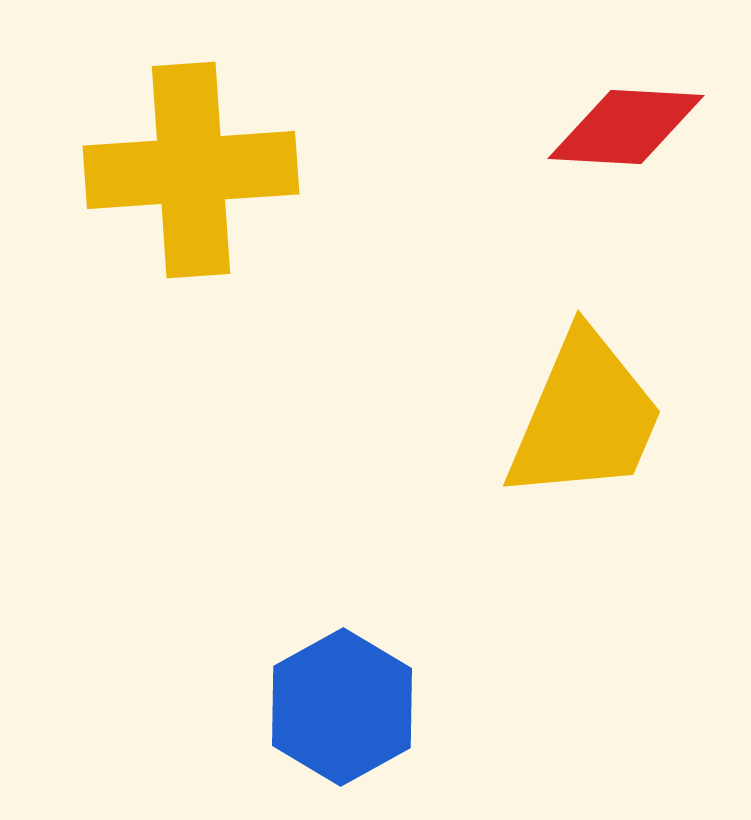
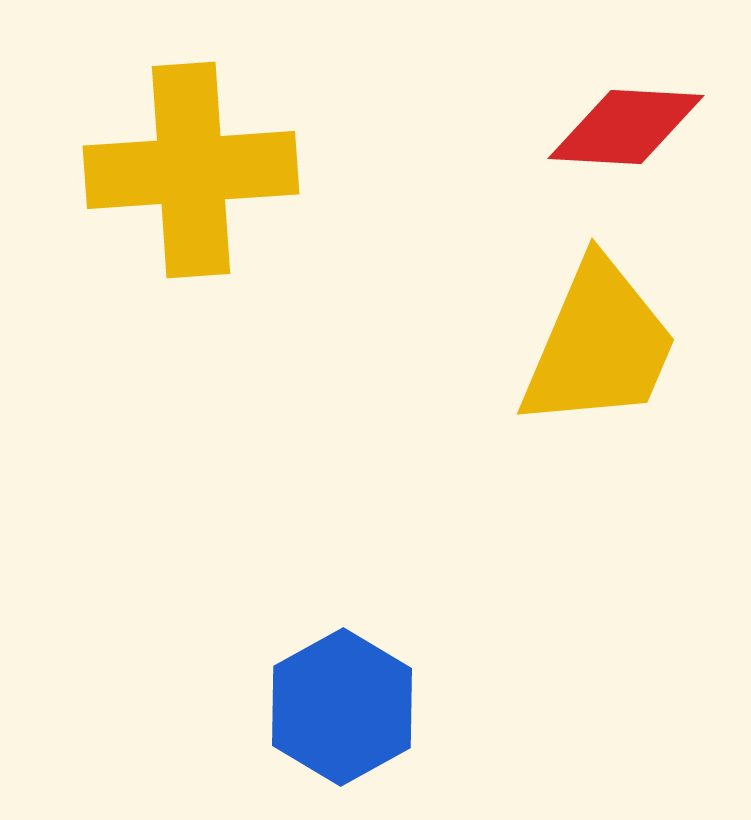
yellow trapezoid: moved 14 px right, 72 px up
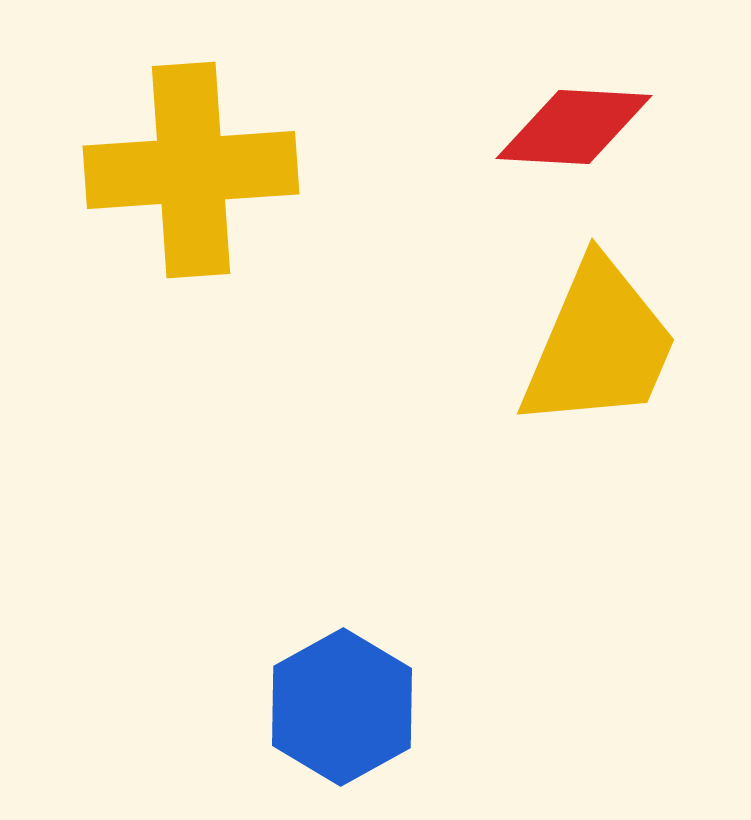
red diamond: moved 52 px left
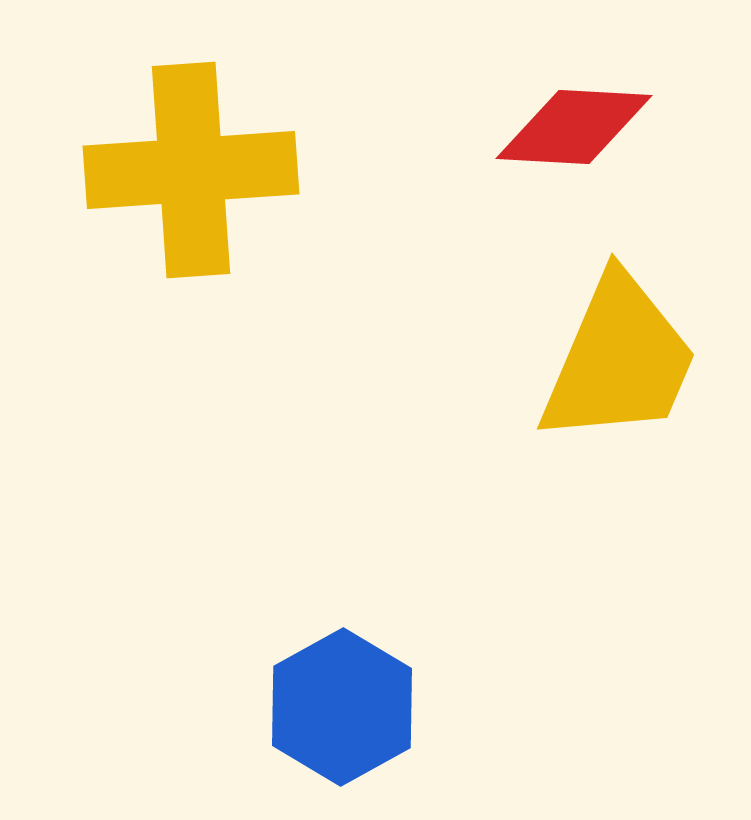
yellow trapezoid: moved 20 px right, 15 px down
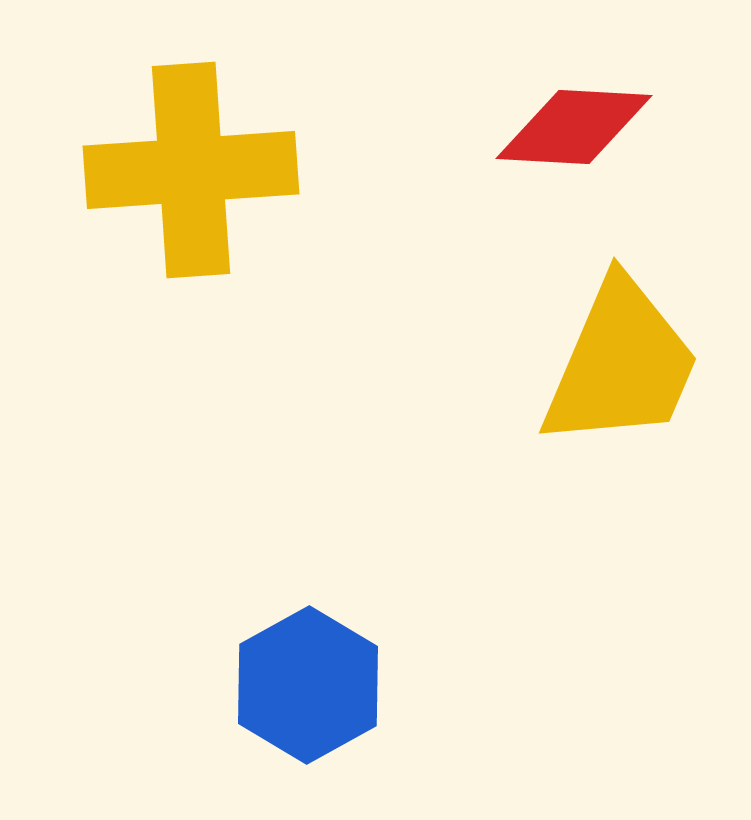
yellow trapezoid: moved 2 px right, 4 px down
blue hexagon: moved 34 px left, 22 px up
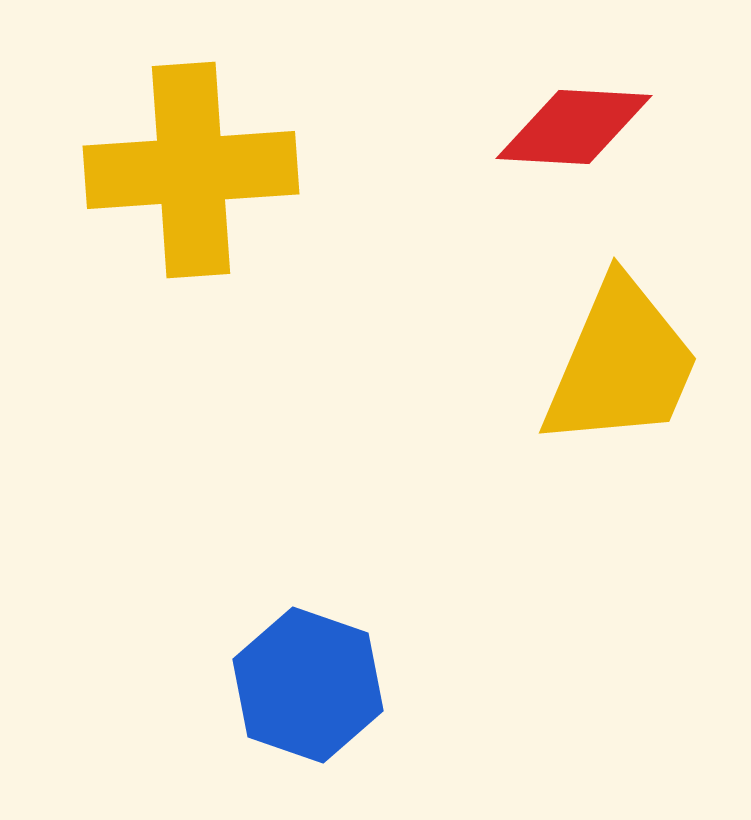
blue hexagon: rotated 12 degrees counterclockwise
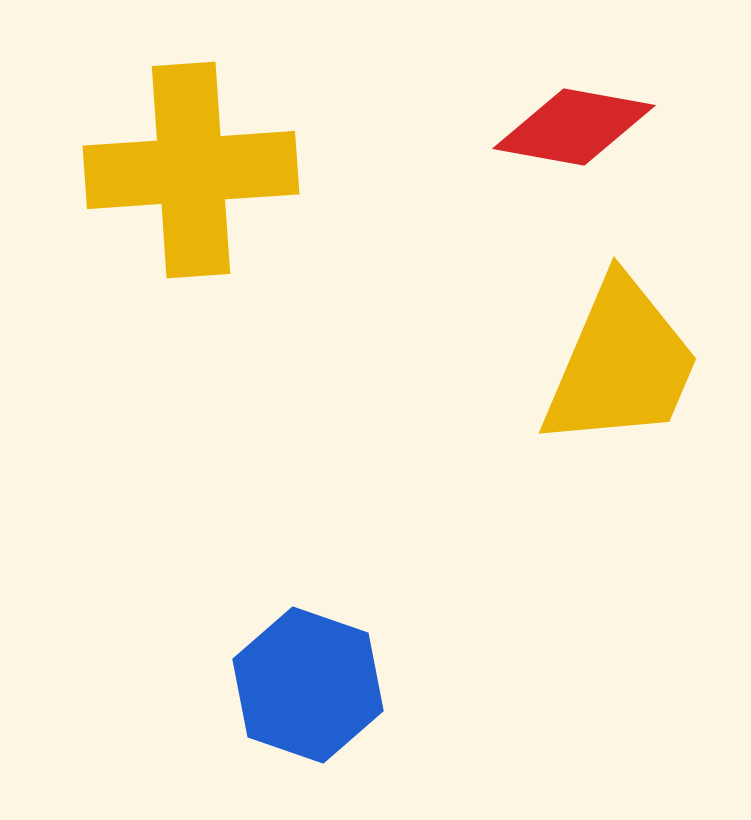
red diamond: rotated 7 degrees clockwise
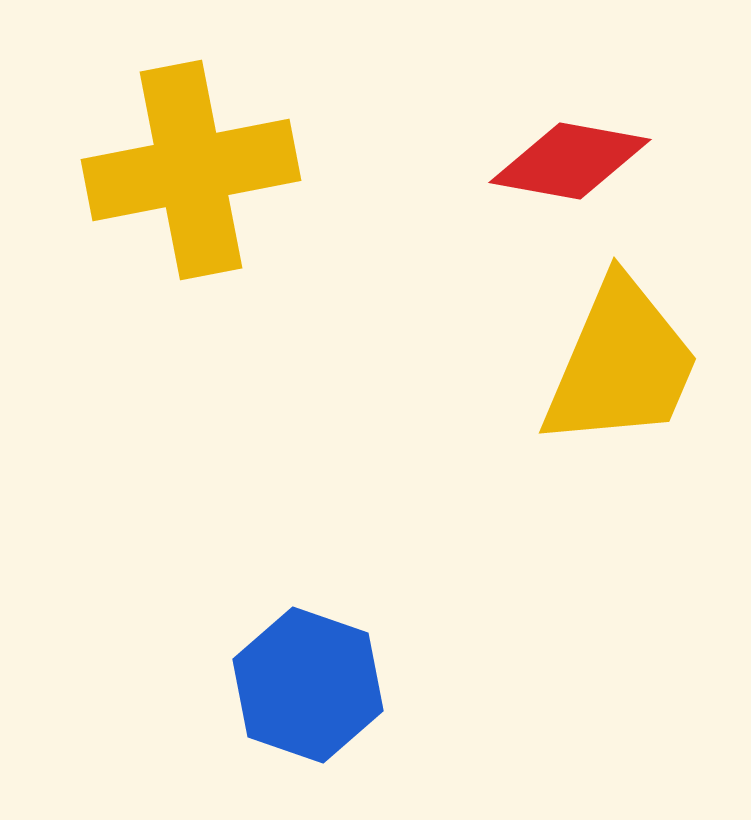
red diamond: moved 4 px left, 34 px down
yellow cross: rotated 7 degrees counterclockwise
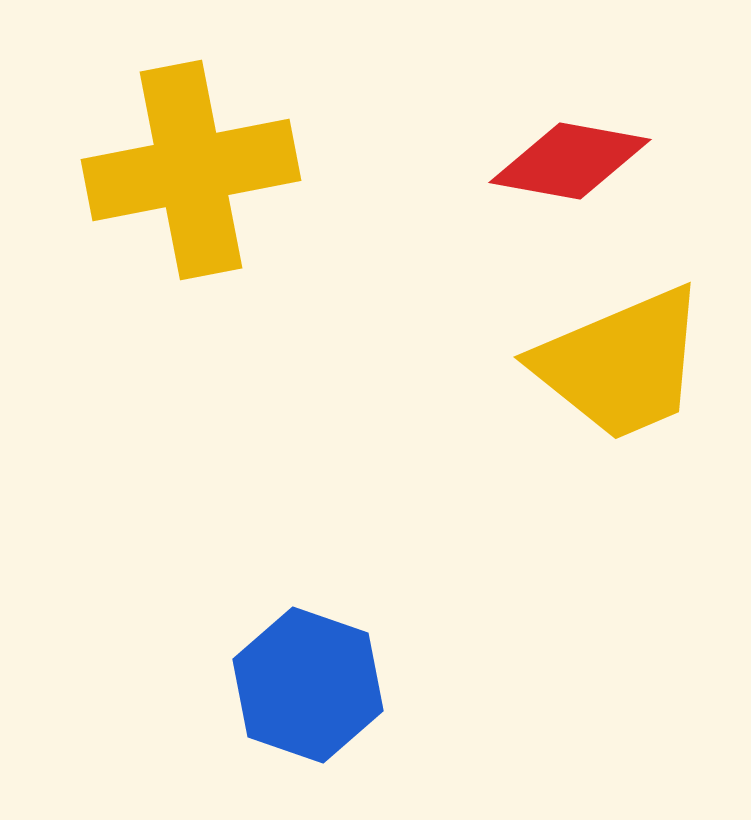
yellow trapezoid: rotated 44 degrees clockwise
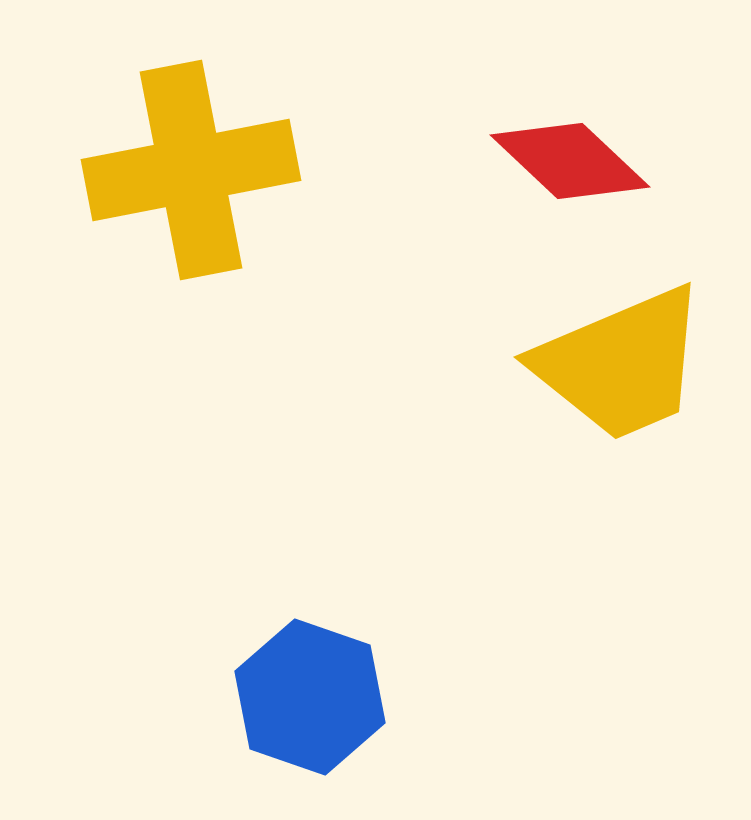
red diamond: rotated 33 degrees clockwise
blue hexagon: moved 2 px right, 12 px down
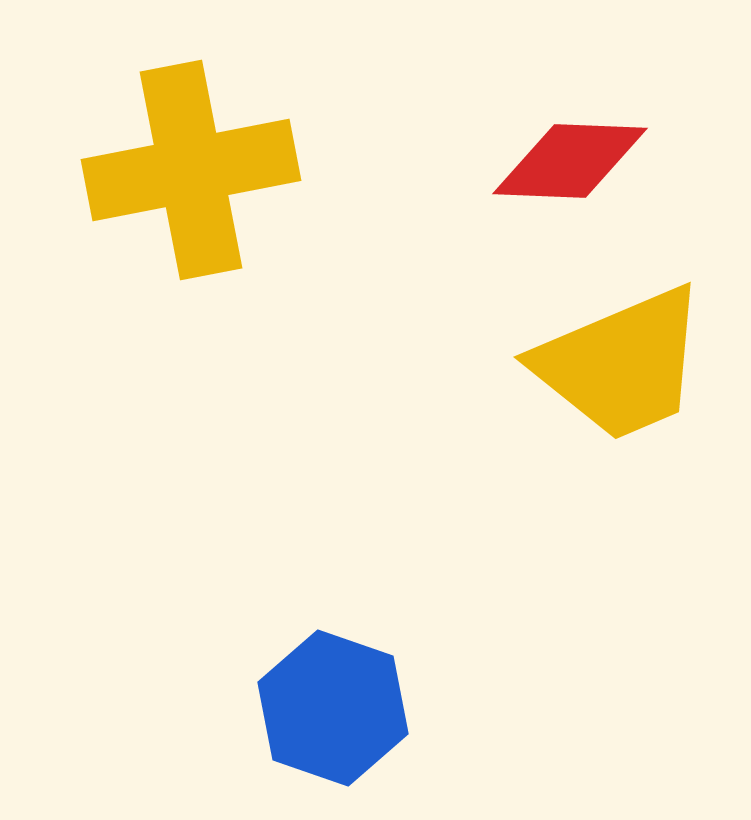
red diamond: rotated 41 degrees counterclockwise
blue hexagon: moved 23 px right, 11 px down
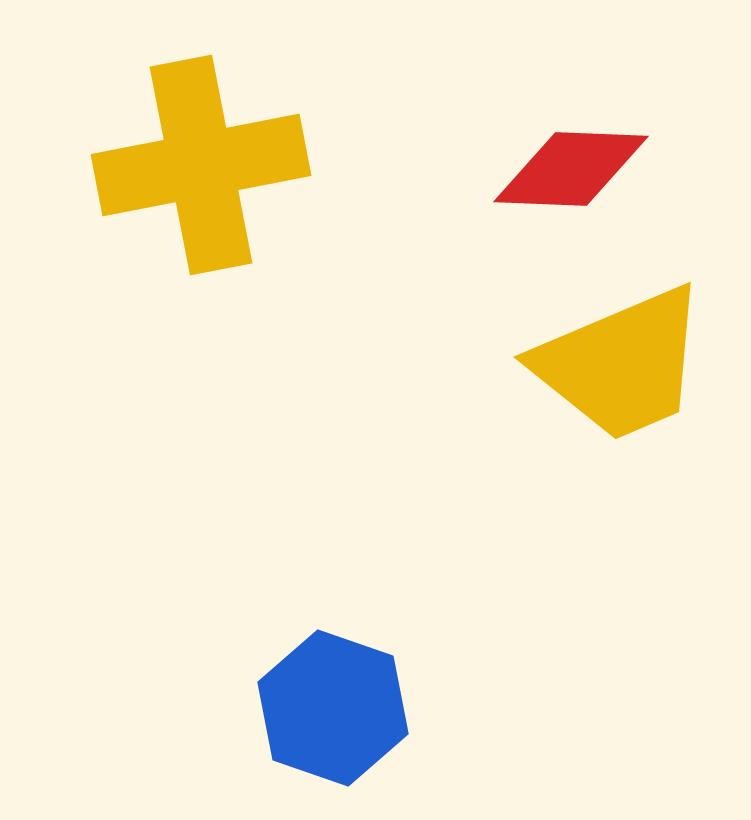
red diamond: moved 1 px right, 8 px down
yellow cross: moved 10 px right, 5 px up
